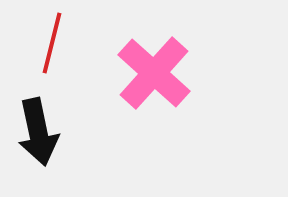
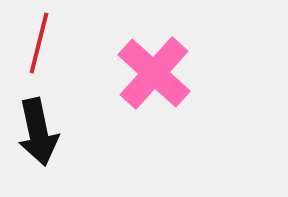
red line: moved 13 px left
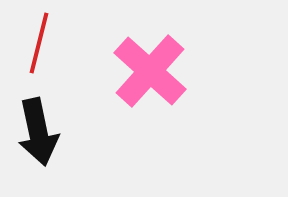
pink cross: moved 4 px left, 2 px up
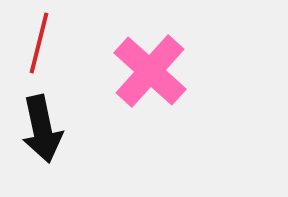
black arrow: moved 4 px right, 3 px up
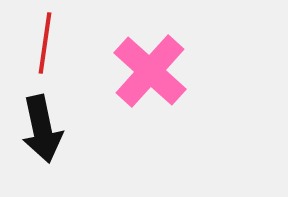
red line: moved 6 px right; rotated 6 degrees counterclockwise
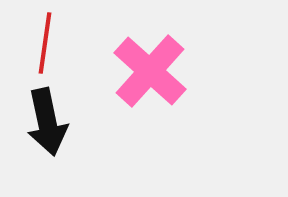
black arrow: moved 5 px right, 7 px up
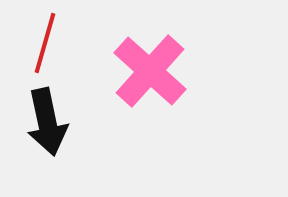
red line: rotated 8 degrees clockwise
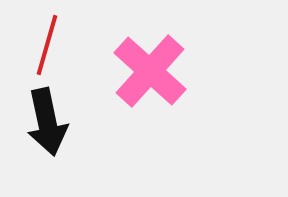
red line: moved 2 px right, 2 px down
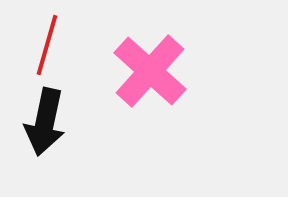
black arrow: moved 2 px left; rotated 24 degrees clockwise
